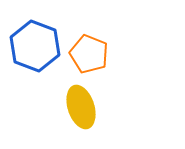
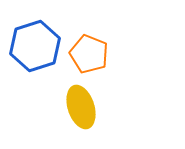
blue hexagon: rotated 21 degrees clockwise
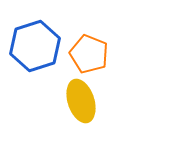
yellow ellipse: moved 6 px up
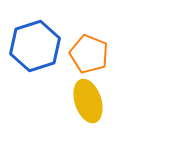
yellow ellipse: moved 7 px right
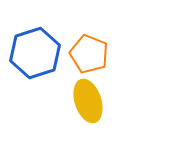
blue hexagon: moved 7 px down
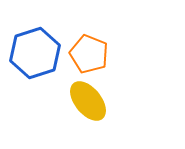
yellow ellipse: rotated 21 degrees counterclockwise
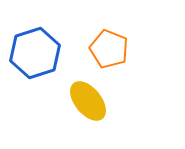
orange pentagon: moved 20 px right, 5 px up
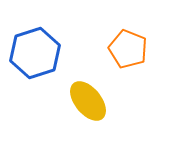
orange pentagon: moved 19 px right
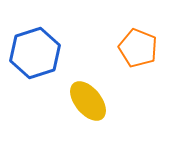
orange pentagon: moved 10 px right, 1 px up
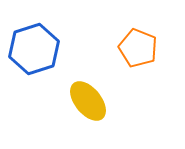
blue hexagon: moved 1 px left, 4 px up
